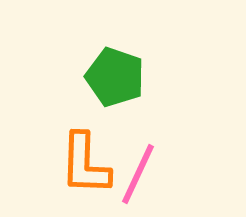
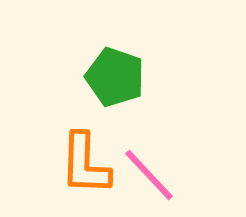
pink line: moved 11 px right, 1 px down; rotated 68 degrees counterclockwise
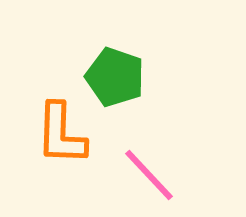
orange L-shape: moved 24 px left, 30 px up
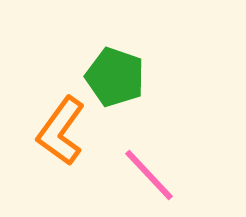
orange L-shape: moved 3 px up; rotated 34 degrees clockwise
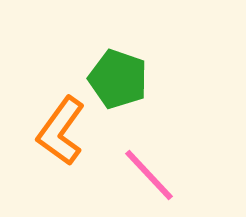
green pentagon: moved 3 px right, 2 px down
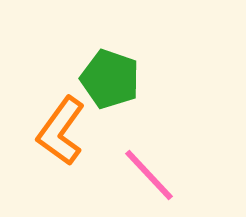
green pentagon: moved 8 px left
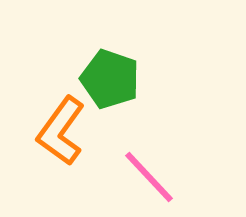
pink line: moved 2 px down
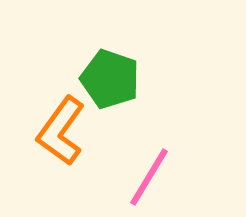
pink line: rotated 74 degrees clockwise
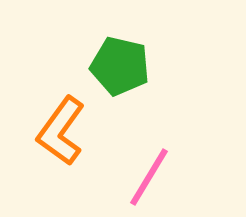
green pentagon: moved 10 px right, 13 px up; rotated 6 degrees counterclockwise
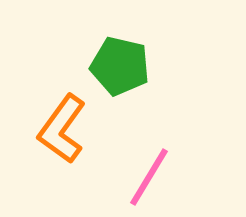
orange L-shape: moved 1 px right, 2 px up
